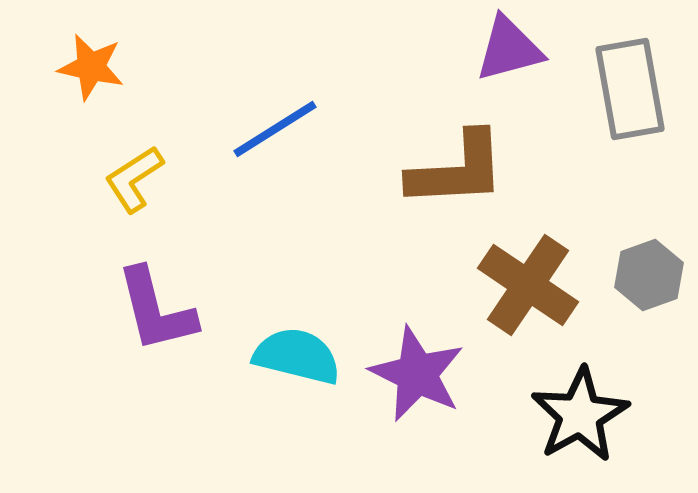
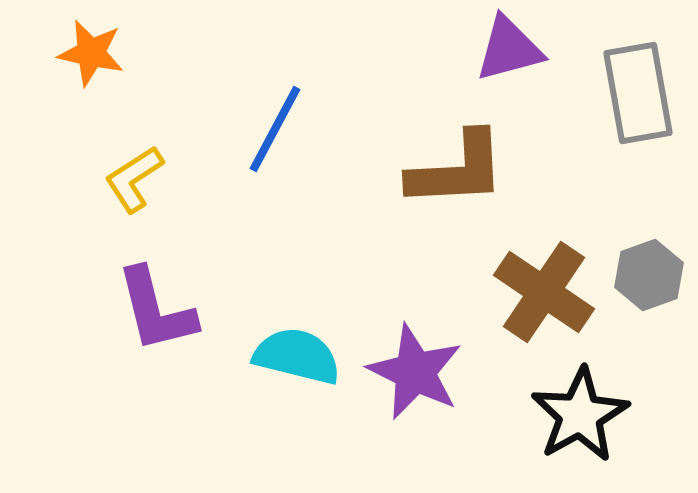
orange star: moved 14 px up
gray rectangle: moved 8 px right, 4 px down
blue line: rotated 30 degrees counterclockwise
brown cross: moved 16 px right, 7 px down
purple star: moved 2 px left, 2 px up
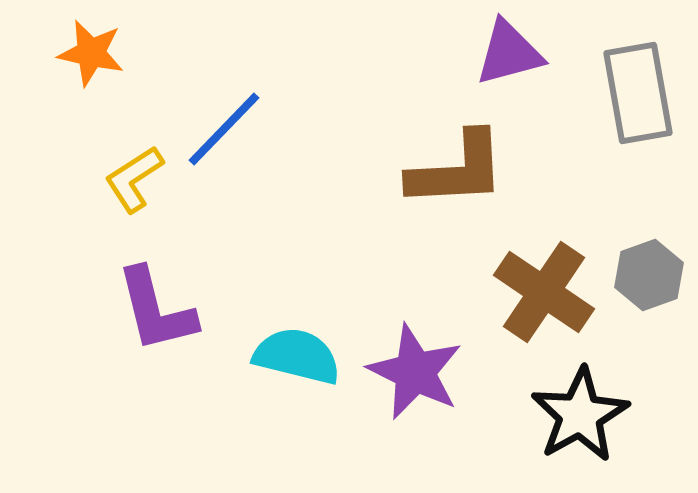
purple triangle: moved 4 px down
blue line: moved 51 px left; rotated 16 degrees clockwise
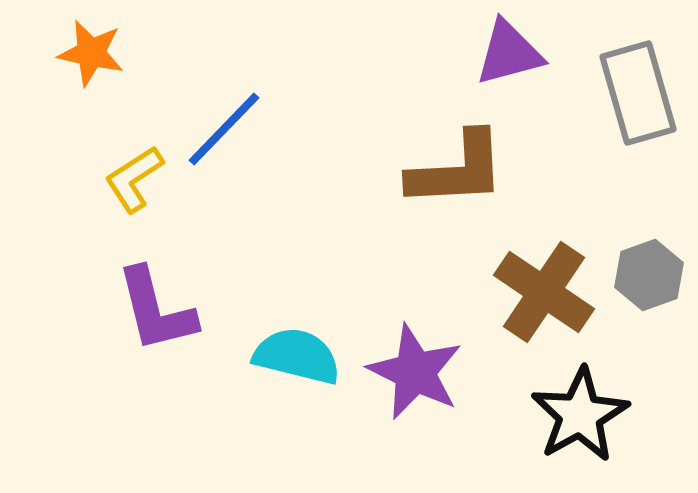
gray rectangle: rotated 6 degrees counterclockwise
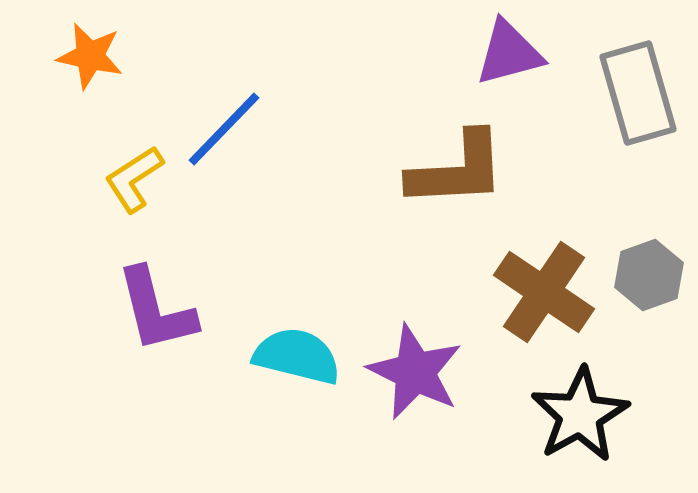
orange star: moved 1 px left, 3 px down
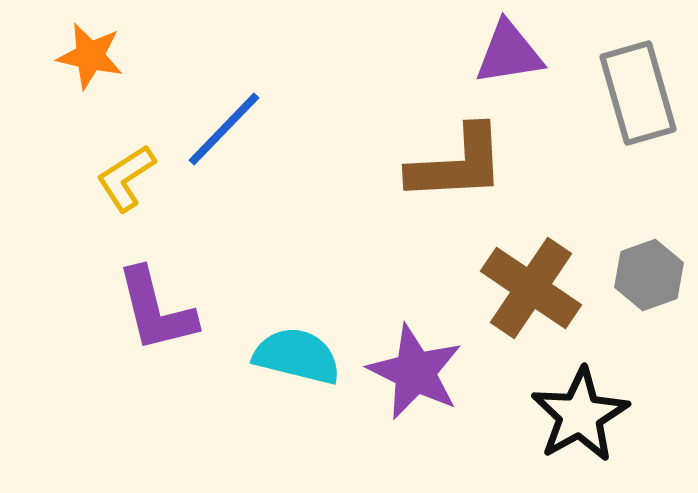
purple triangle: rotated 6 degrees clockwise
brown L-shape: moved 6 px up
yellow L-shape: moved 8 px left, 1 px up
brown cross: moved 13 px left, 4 px up
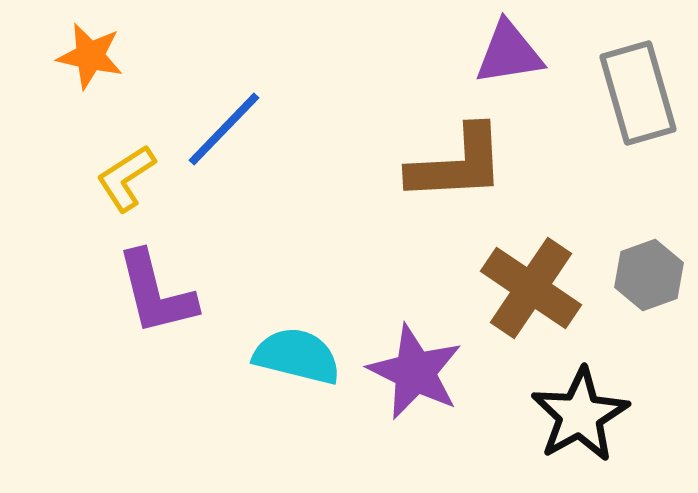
purple L-shape: moved 17 px up
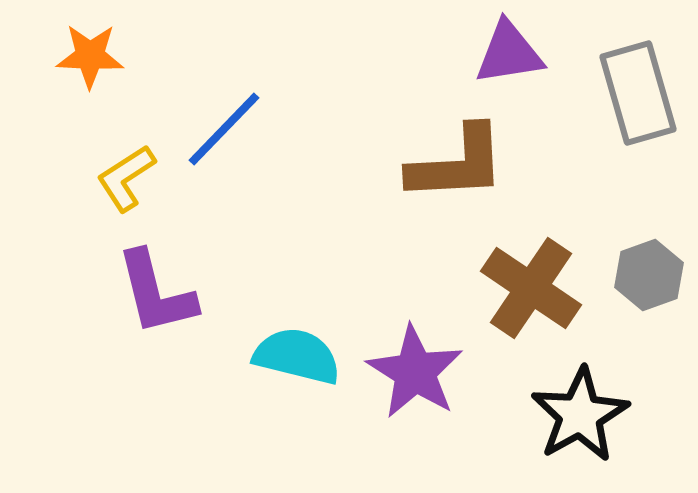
orange star: rotated 10 degrees counterclockwise
purple star: rotated 6 degrees clockwise
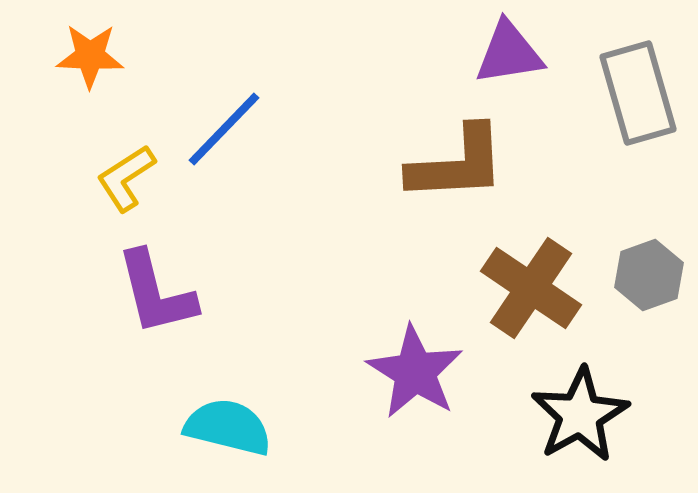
cyan semicircle: moved 69 px left, 71 px down
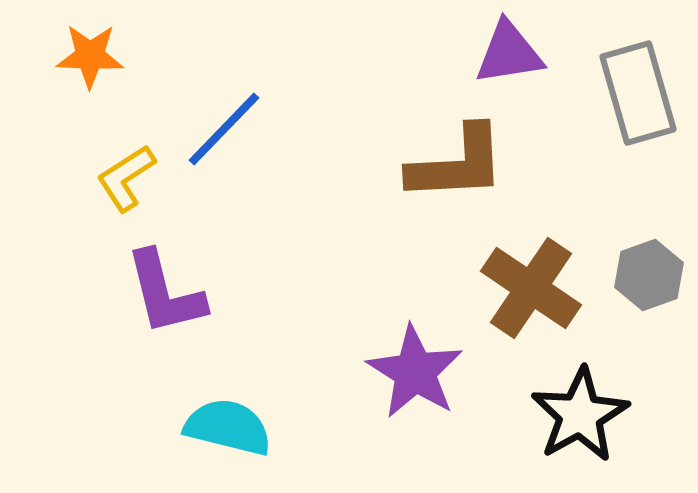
purple L-shape: moved 9 px right
